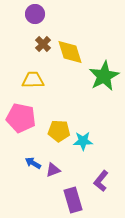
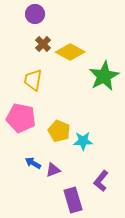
yellow diamond: rotated 44 degrees counterclockwise
yellow trapezoid: rotated 80 degrees counterclockwise
yellow pentagon: rotated 20 degrees clockwise
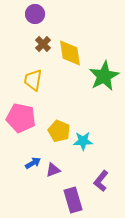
yellow diamond: moved 1 px down; rotated 52 degrees clockwise
blue arrow: rotated 119 degrees clockwise
